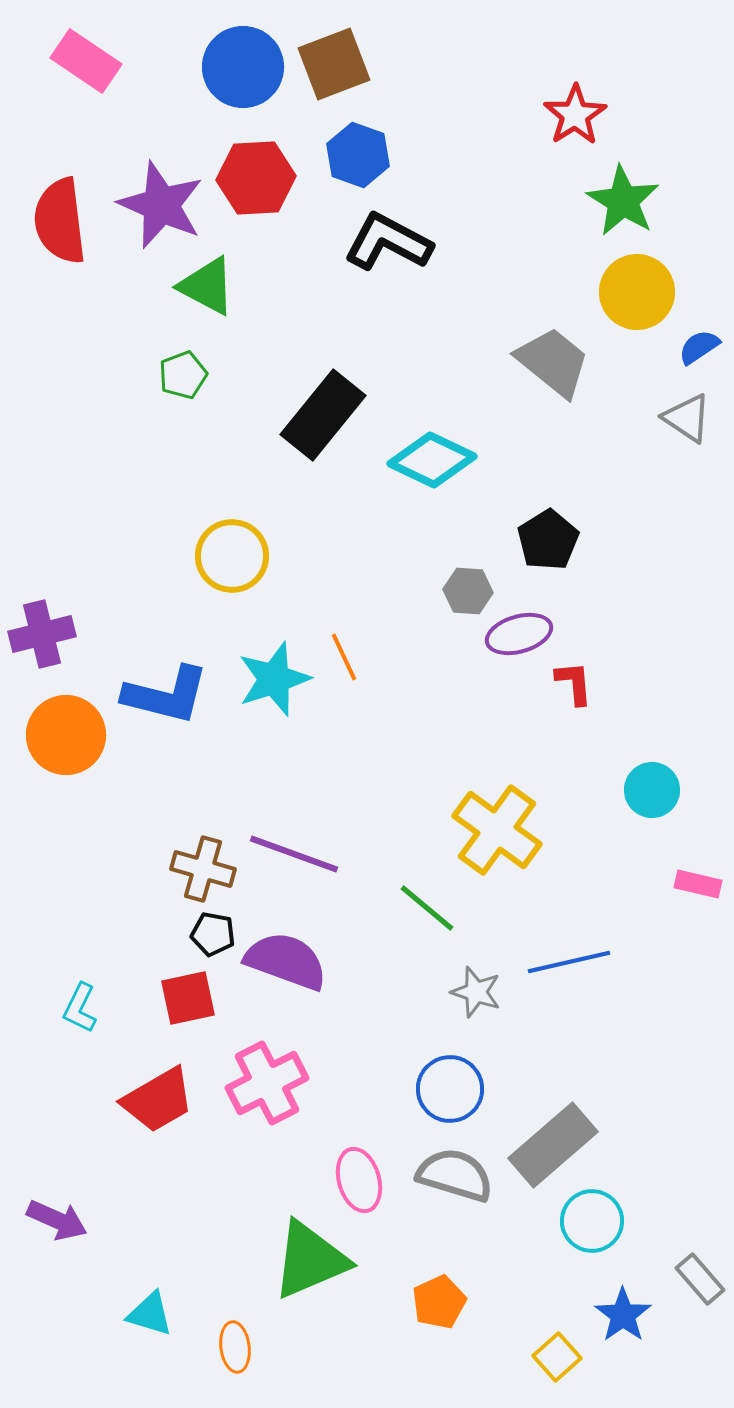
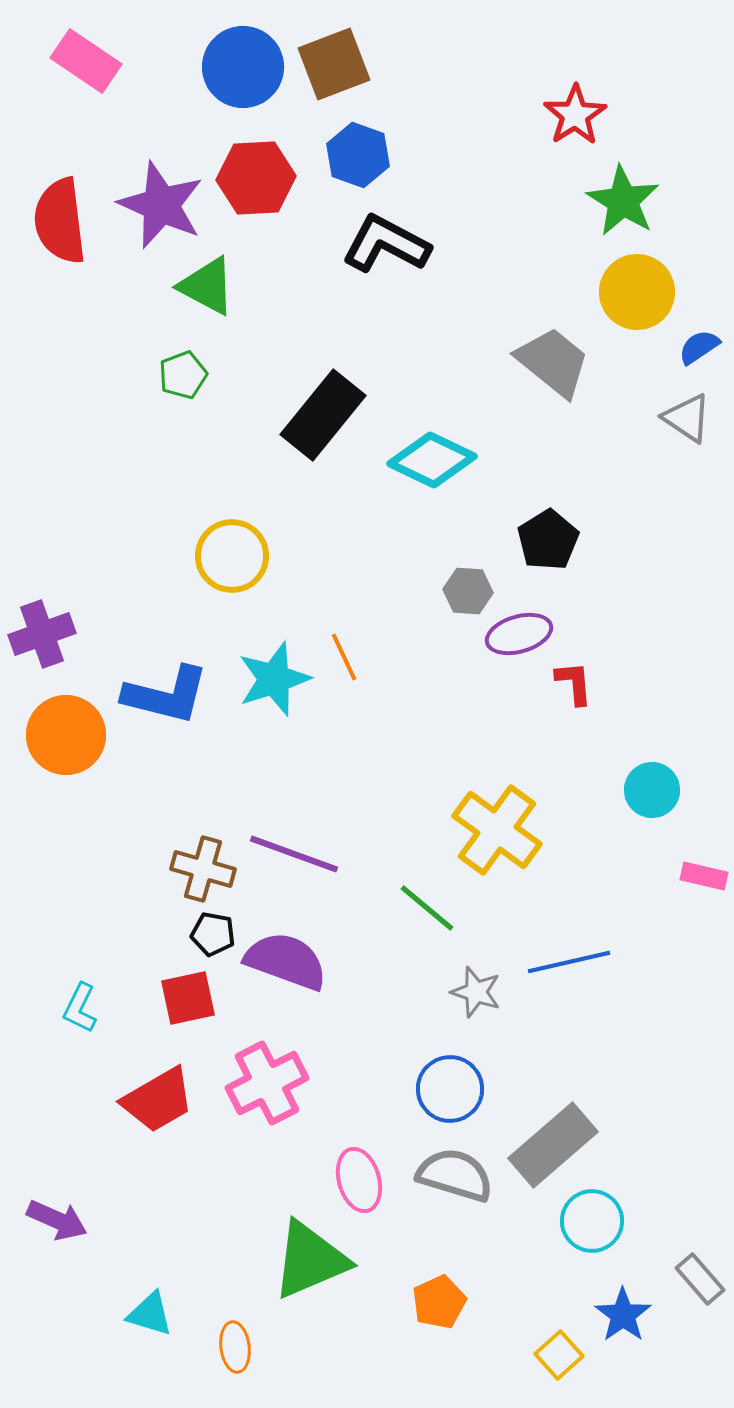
black L-shape at (388, 242): moved 2 px left, 2 px down
purple cross at (42, 634): rotated 6 degrees counterclockwise
pink rectangle at (698, 884): moved 6 px right, 8 px up
yellow square at (557, 1357): moved 2 px right, 2 px up
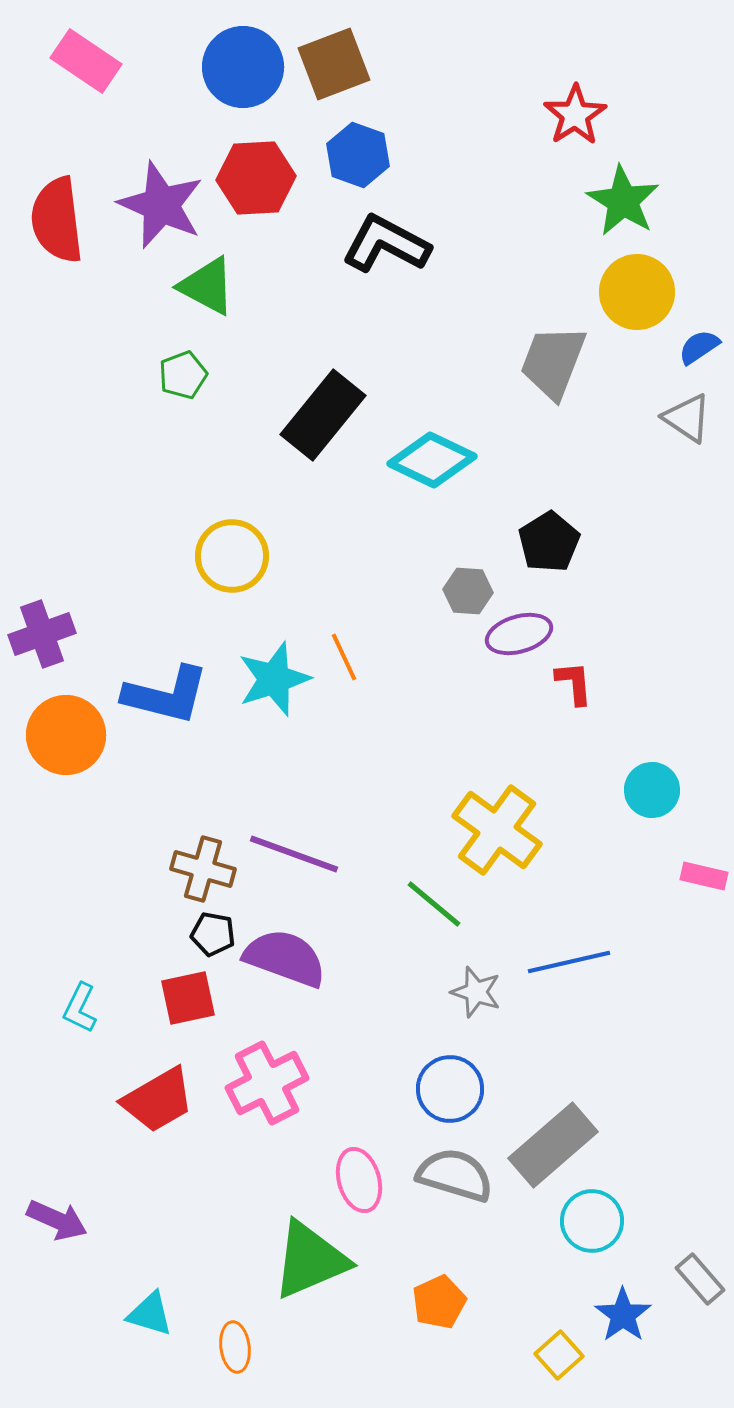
red semicircle at (60, 221): moved 3 px left, 1 px up
gray trapezoid at (553, 362): rotated 108 degrees counterclockwise
black pentagon at (548, 540): moved 1 px right, 2 px down
green line at (427, 908): moved 7 px right, 4 px up
purple semicircle at (286, 961): moved 1 px left, 3 px up
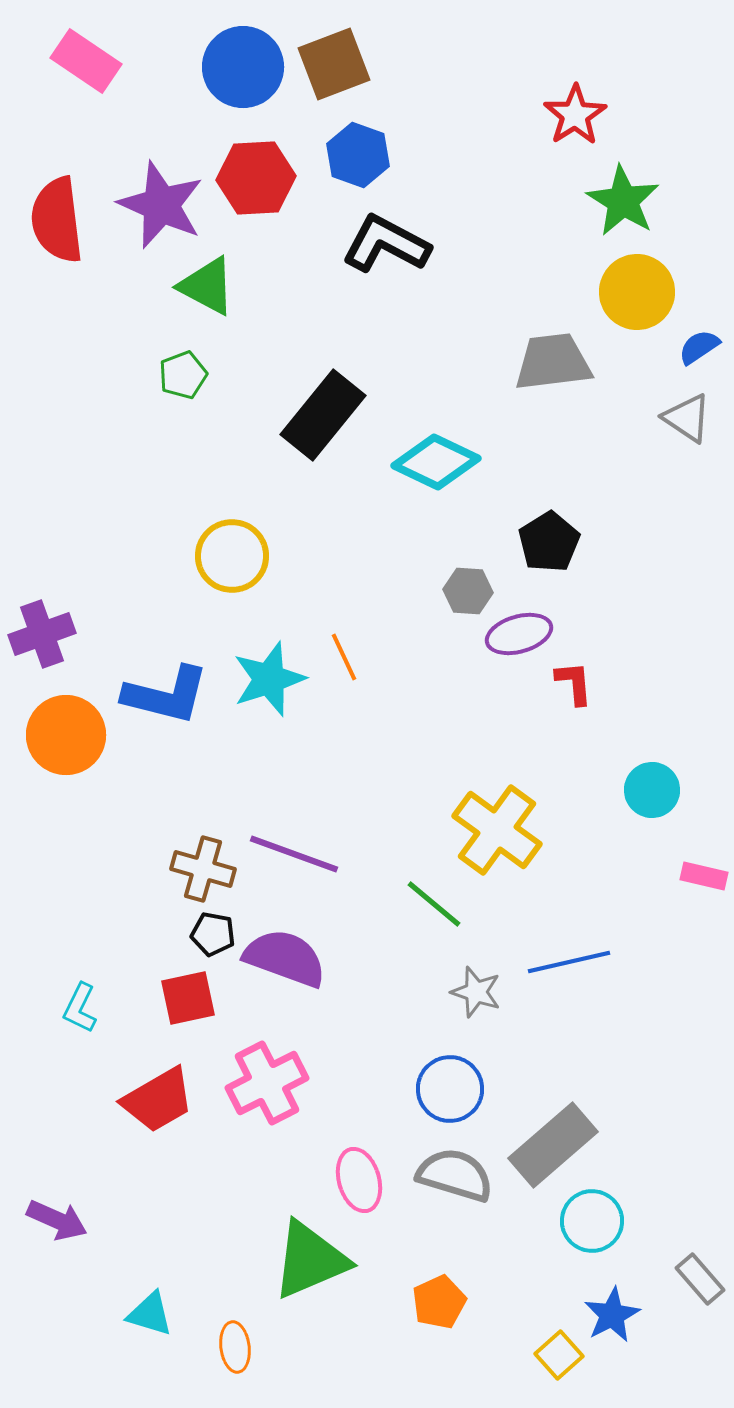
gray trapezoid at (553, 362): rotated 62 degrees clockwise
cyan diamond at (432, 460): moved 4 px right, 2 px down
cyan star at (274, 679): moved 5 px left
blue star at (623, 1315): moved 11 px left; rotated 8 degrees clockwise
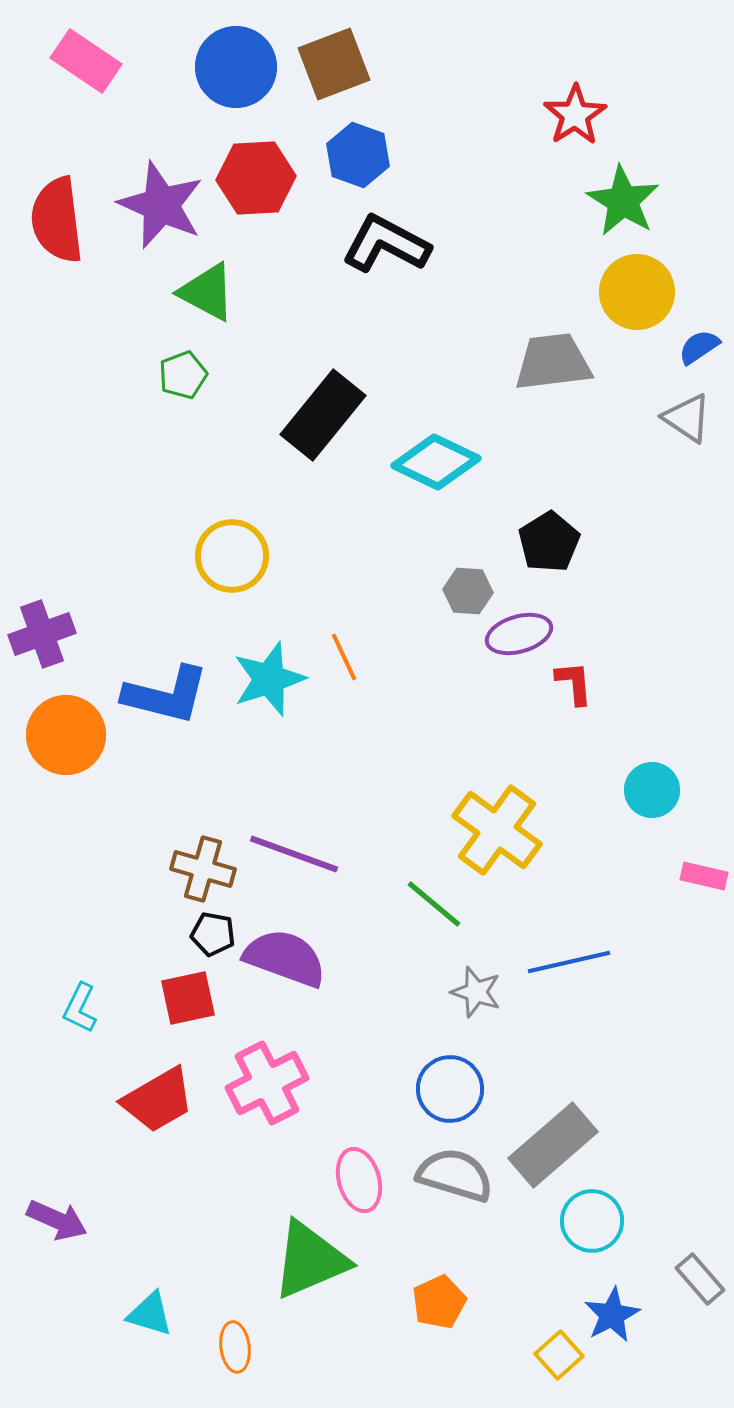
blue circle at (243, 67): moved 7 px left
green triangle at (207, 286): moved 6 px down
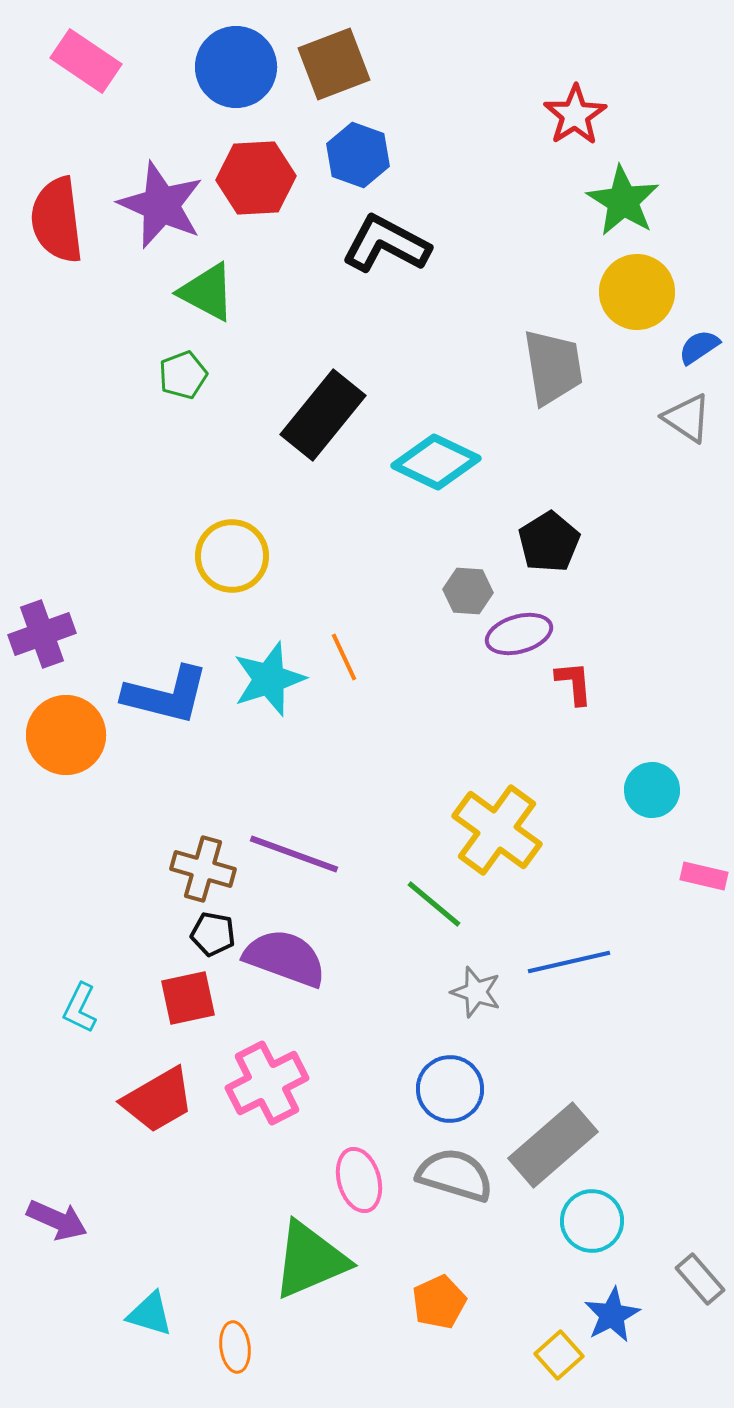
gray trapezoid at (553, 362): moved 5 px down; rotated 88 degrees clockwise
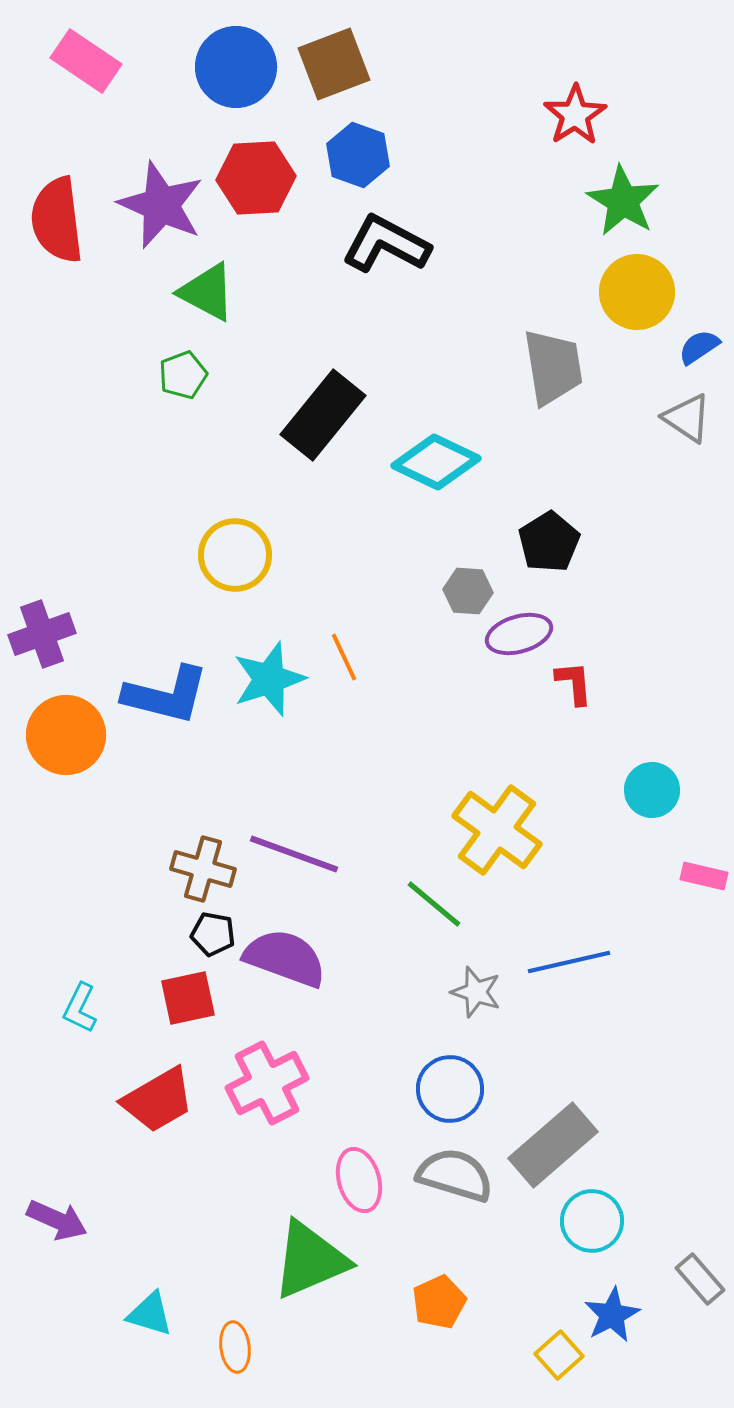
yellow circle at (232, 556): moved 3 px right, 1 px up
